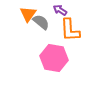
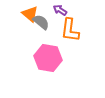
orange triangle: moved 2 px right; rotated 24 degrees counterclockwise
orange L-shape: rotated 10 degrees clockwise
pink hexagon: moved 6 px left
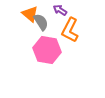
gray semicircle: rotated 18 degrees clockwise
orange L-shape: rotated 20 degrees clockwise
pink hexagon: moved 1 px left, 8 px up
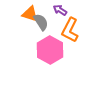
orange triangle: rotated 24 degrees counterclockwise
pink hexagon: moved 3 px right; rotated 20 degrees clockwise
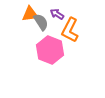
purple arrow: moved 3 px left, 4 px down
orange triangle: rotated 24 degrees counterclockwise
pink hexagon: rotated 8 degrees counterclockwise
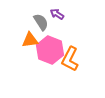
orange triangle: moved 26 px down
orange L-shape: moved 29 px down
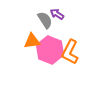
gray semicircle: moved 4 px right, 2 px up
orange triangle: moved 2 px right, 1 px down
orange L-shape: moved 7 px up
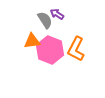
orange L-shape: moved 6 px right, 3 px up
